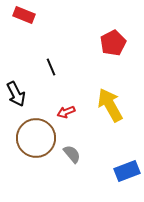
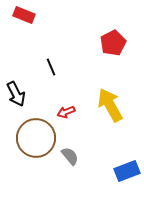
gray semicircle: moved 2 px left, 2 px down
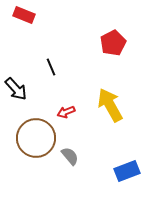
black arrow: moved 5 px up; rotated 15 degrees counterclockwise
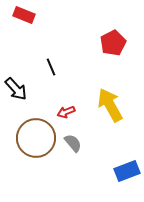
gray semicircle: moved 3 px right, 13 px up
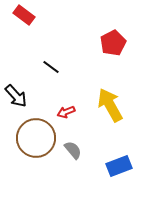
red rectangle: rotated 15 degrees clockwise
black line: rotated 30 degrees counterclockwise
black arrow: moved 7 px down
gray semicircle: moved 7 px down
blue rectangle: moved 8 px left, 5 px up
